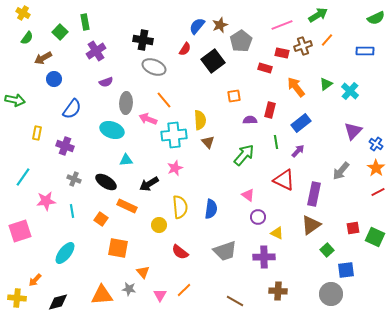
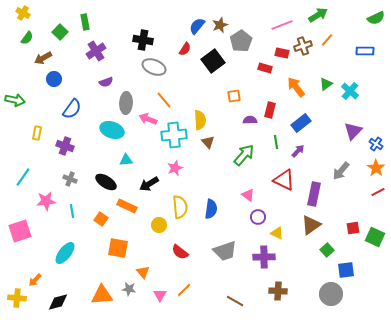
gray cross at (74, 179): moved 4 px left
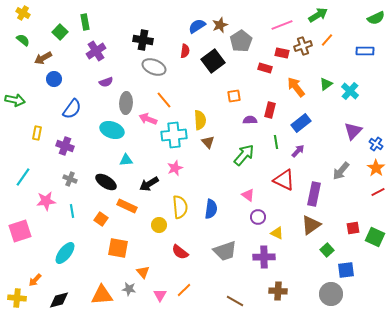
blue semicircle at (197, 26): rotated 18 degrees clockwise
green semicircle at (27, 38): moved 4 px left, 2 px down; rotated 88 degrees counterclockwise
red semicircle at (185, 49): moved 2 px down; rotated 24 degrees counterclockwise
black diamond at (58, 302): moved 1 px right, 2 px up
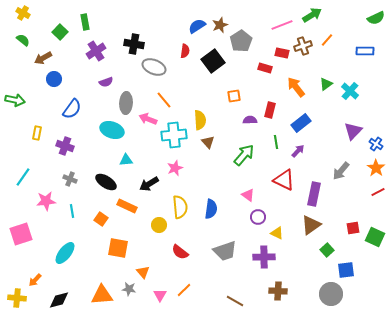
green arrow at (318, 15): moved 6 px left
black cross at (143, 40): moved 9 px left, 4 px down
pink square at (20, 231): moved 1 px right, 3 px down
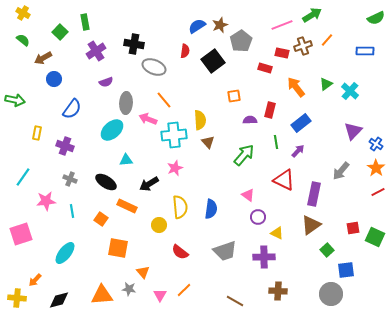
cyan ellipse at (112, 130): rotated 60 degrees counterclockwise
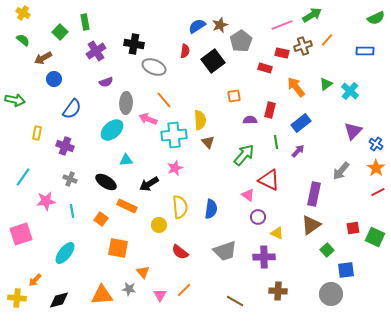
red triangle at (284, 180): moved 15 px left
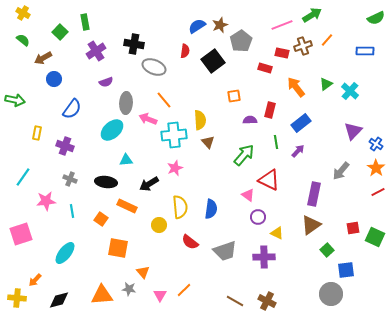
black ellipse at (106, 182): rotated 25 degrees counterclockwise
red semicircle at (180, 252): moved 10 px right, 10 px up
brown cross at (278, 291): moved 11 px left, 10 px down; rotated 24 degrees clockwise
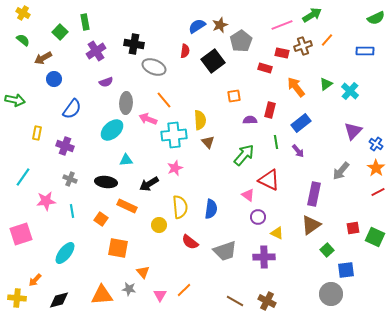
purple arrow at (298, 151): rotated 96 degrees clockwise
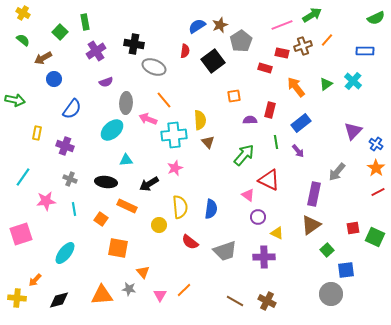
cyan cross at (350, 91): moved 3 px right, 10 px up
gray arrow at (341, 171): moved 4 px left, 1 px down
cyan line at (72, 211): moved 2 px right, 2 px up
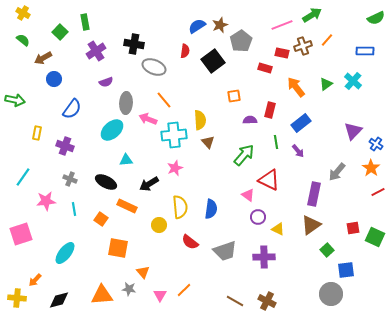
orange star at (376, 168): moved 5 px left
black ellipse at (106, 182): rotated 20 degrees clockwise
yellow triangle at (277, 233): moved 1 px right, 4 px up
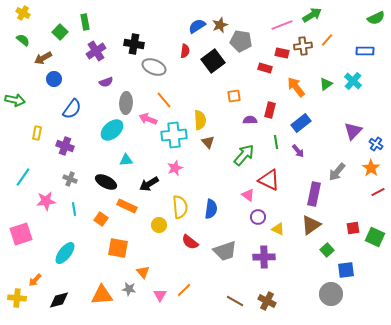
gray pentagon at (241, 41): rotated 30 degrees counterclockwise
brown cross at (303, 46): rotated 12 degrees clockwise
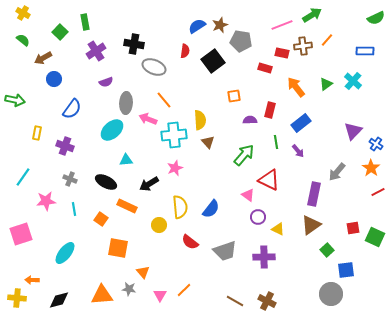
blue semicircle at (211, 209): rotated 30 degrees clockwise
orange arrow at (35, 280): moved 3 px left; rotated 48 degrees clockwise
